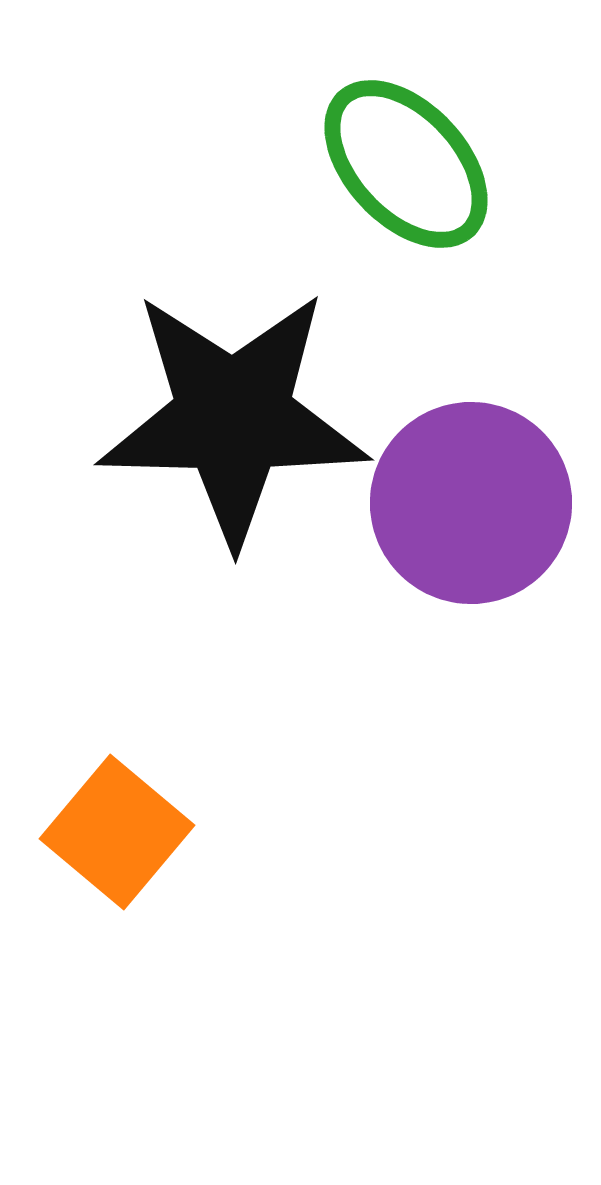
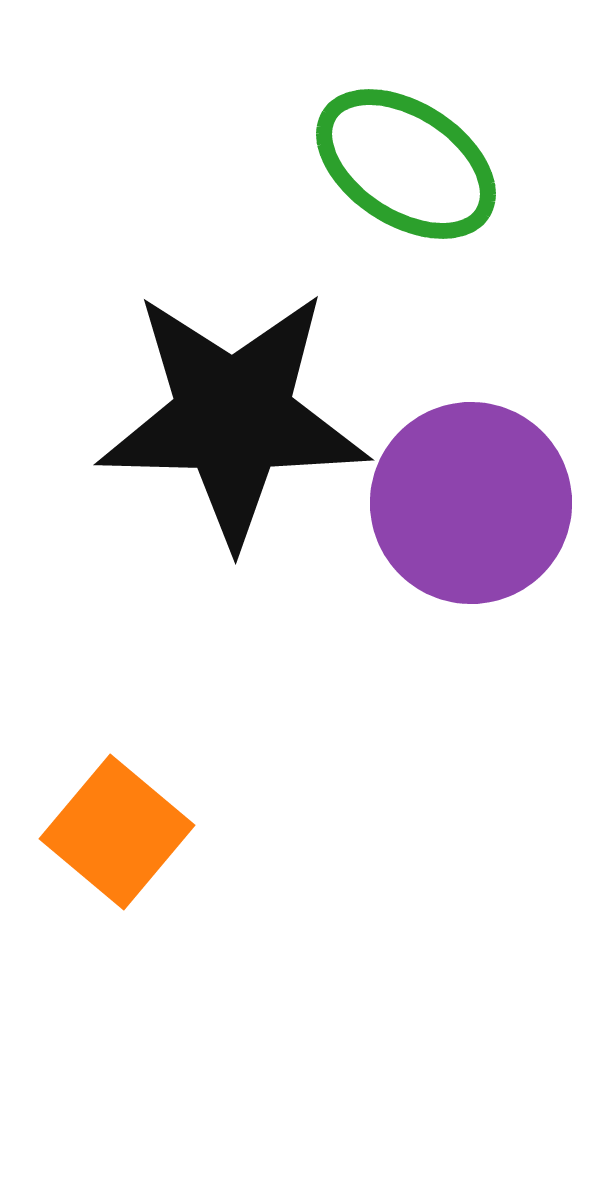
green ellipse: rotated 14 degrees counterclockwise
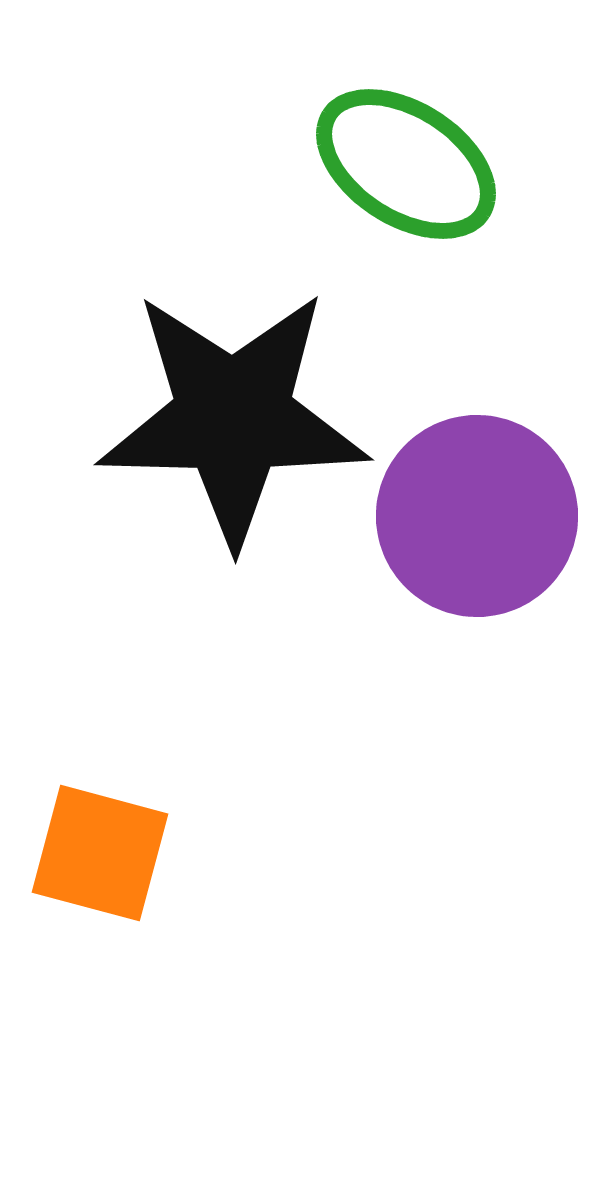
purple circle: moved 6 px right, 13 px down
orange square: moved 17 px left, 21 px down; rotated 25 degrees counterclockwise
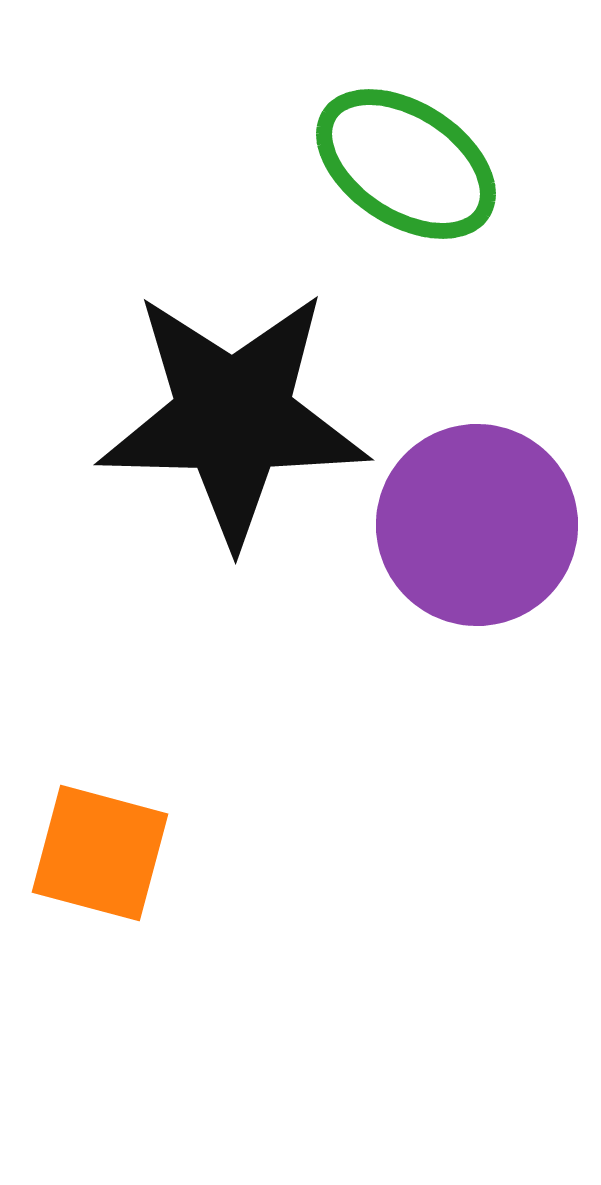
purple circle: moved 9 px down
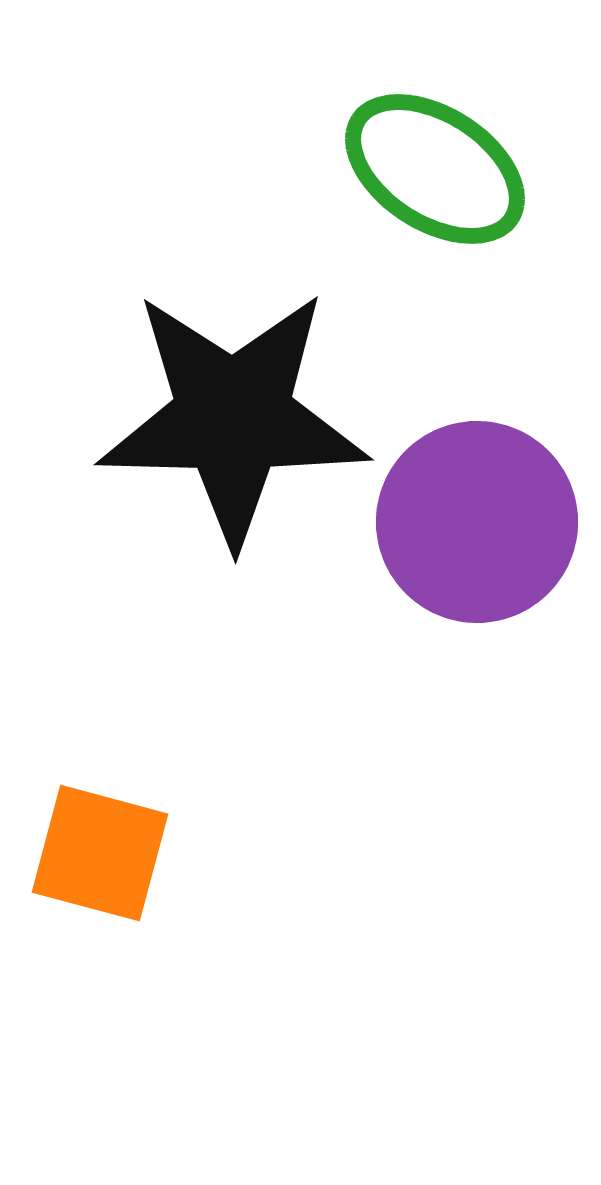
green ellipse: moved 29 px right, 5 px down
purple circle: moved 3 px up
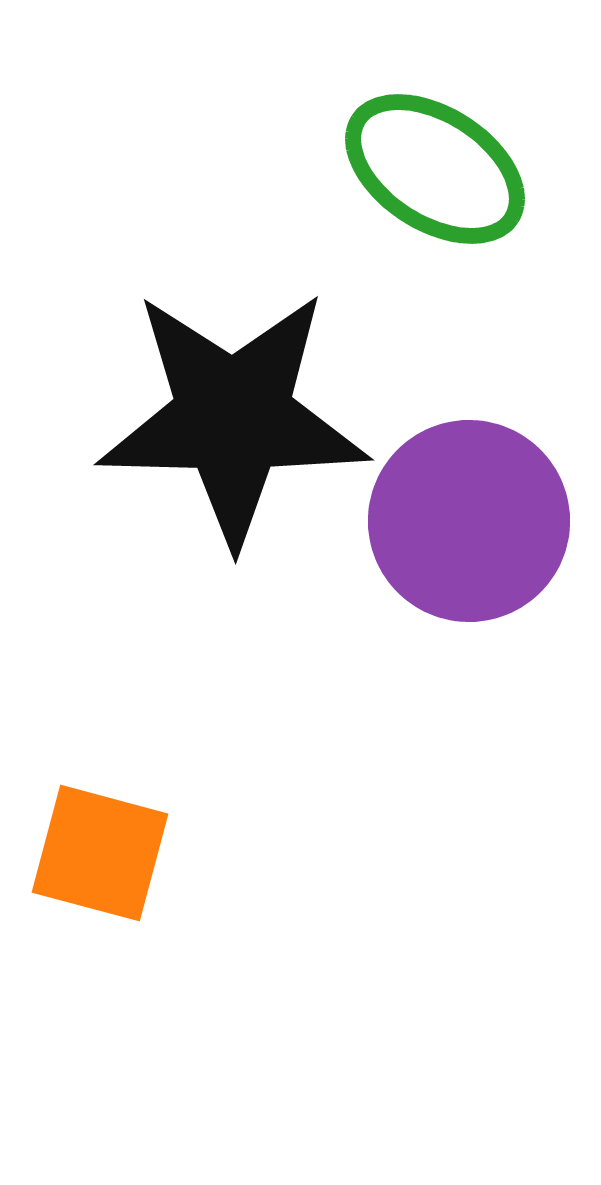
purple circle: moved 8 px left, 1 px up
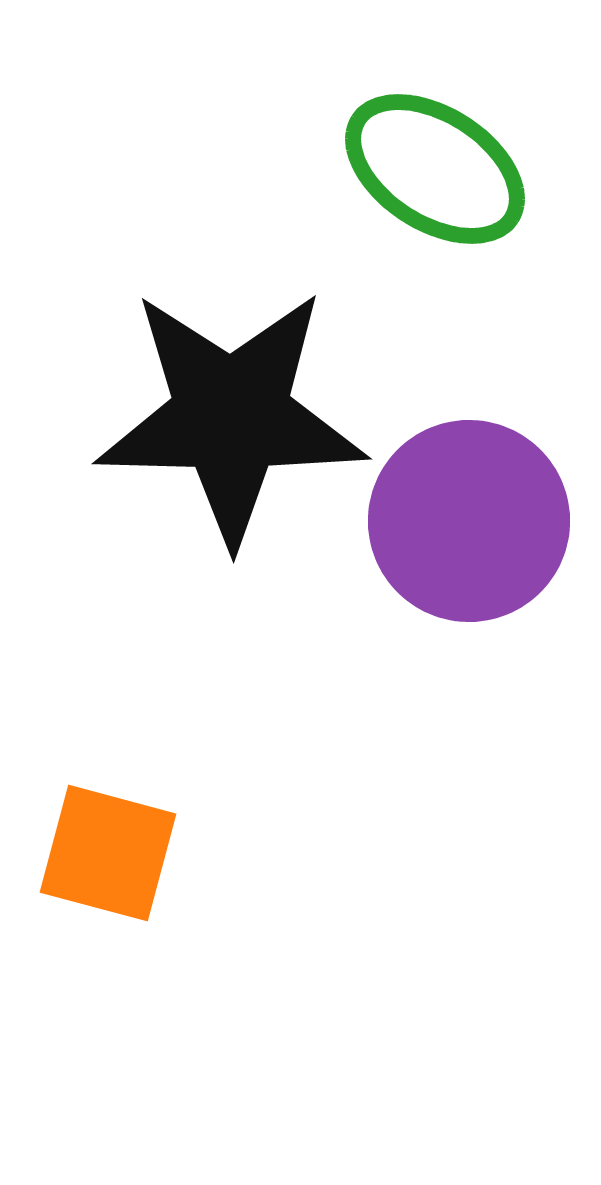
black star: moved 2 px left, 1 px up
orange square: moved 8 px right
